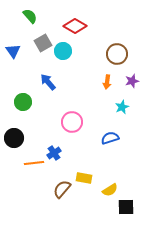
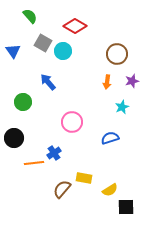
gray square: rotated 30 degrees counterclockwise
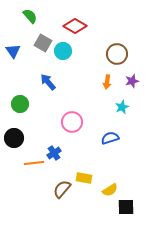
green circle: moved 3 px left, 2 px down
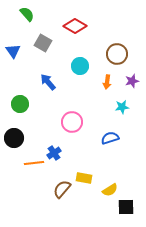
green semicircle: moved 3 px left, 2 px up
cyan circle: moved 17 px right, 15 px down
cyan star: rotated 16 degrees clockwise
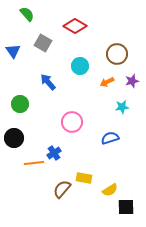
orange arrow: rotated 56 degrees clockwise
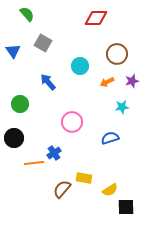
red diamond: moved 21 px right, 8 px up; rotated 30 degrees counterclockwise
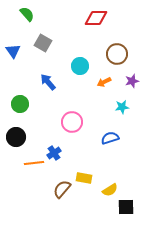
orange arrow: moved 3 px left
black circle: moved 2 px right, 1 px up
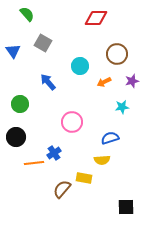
yellow semicircle: moved 8 px left, 30 px up; rotated 28 degrees clockwise
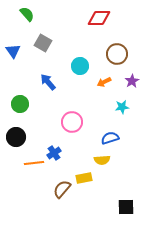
red diamond: moved 3 px right
purple star: rotated 16 degrees counterclockwise
yellow rectangle: rotated 21 degrees counterclockwise
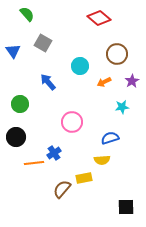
red diamond: rotated 40 degrees clockwise
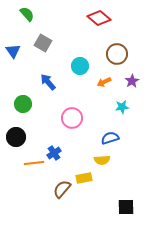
green circle: moved 3 px right
pink circle: moved 4 px up
